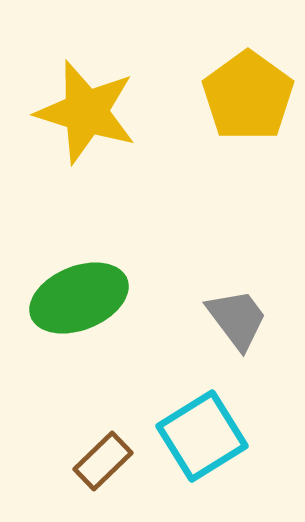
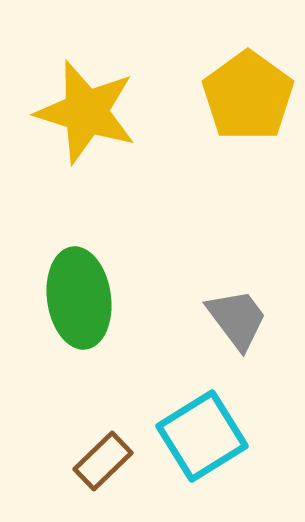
green ellipse: rotated 76 degrees counterclockwise
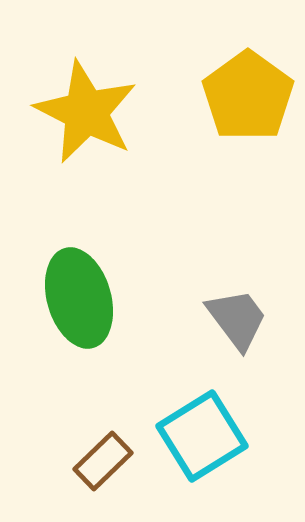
yellow star: rotated 10 degrees clockwise
green ellipse: rotated 8 degrees counterclockwise
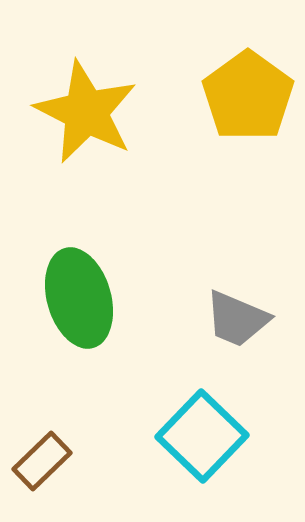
gray trapezoid: rotated 150 degrees clockwise
cyan square: rotated 14 degrees counterclockwise
brown rectangle: moved 61 px left
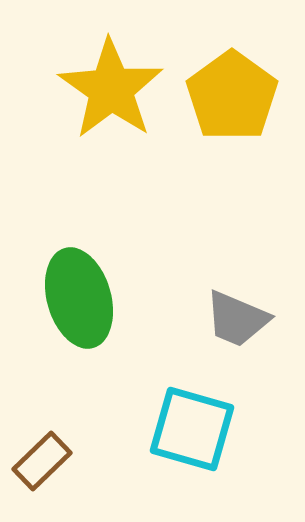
yellow pentagon: moved 16 px left
yellow star: moved 25 px right, 23 px up; rotated 8 degrees clockwise
cyan square: moved 10 px left, 7 px up; rotated 28 degrees counterclockwise
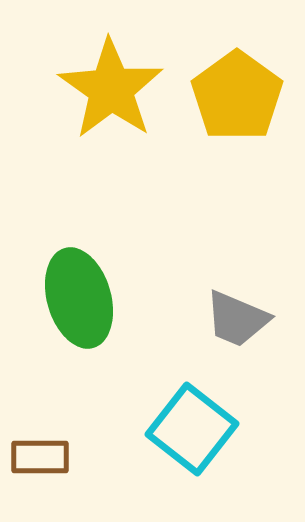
yellow pentagon: moved 5 px right
cyan square: rotated 22 degrees clockwise
brown rectangle: moved 2 px left, 4 px up; rotated 44 degrees clockwise
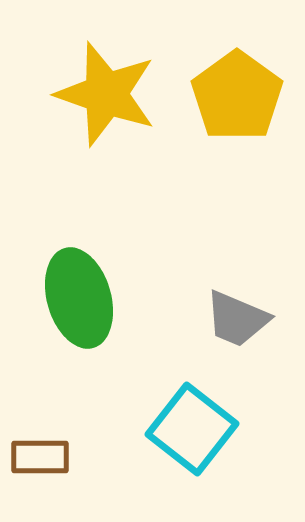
yellow star: moved 5 px left, 5 px down; rotated 16 degrees counterclockwise
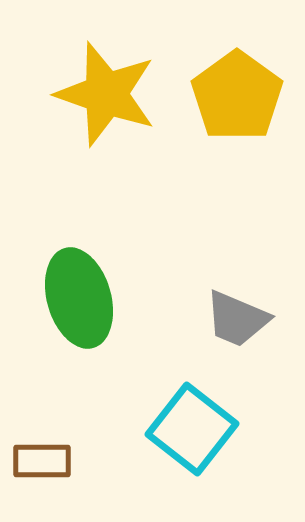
brown rectangle: moved 2 px right, 4 px down
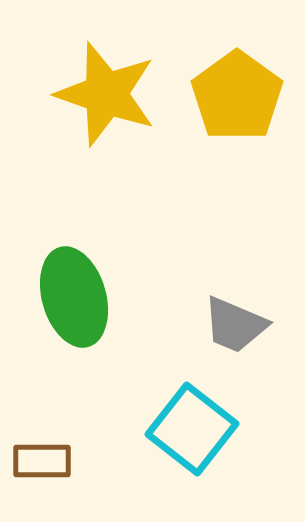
green ellipse: moved 5 px left, 1 px up
gray trapezoid: moved 2 px left, 6 px down
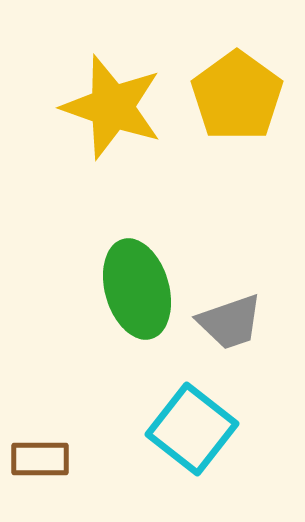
yellow star: moved 6 px right, 13 px down
green ellipse: moved 63 px right, 8 px up
gray trapezoid: moved 5 px left, 3 px up; rotated 42 degrees counterclockwise
brown rectangle: moved 2 px left, 2 px up
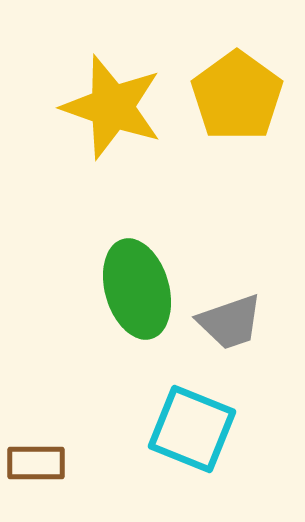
cyan square: rotated 16 degrees counterclockwise
brown rectangle: moved 4 px left, 4 px down
